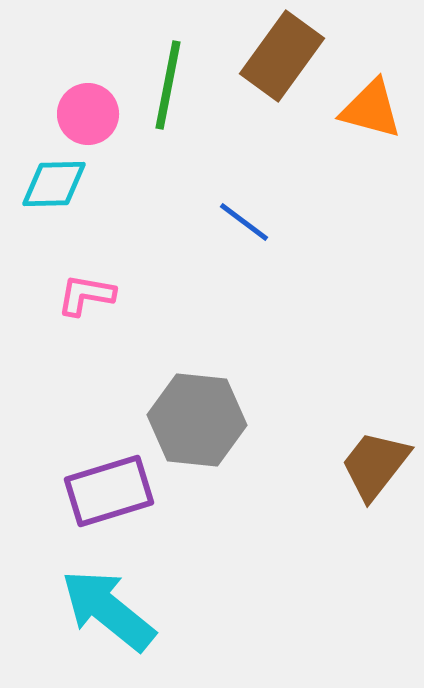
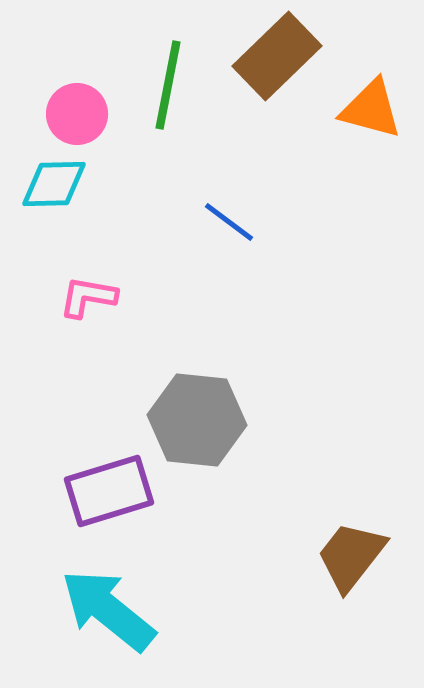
brown rectangle: moved 5 px left; rotated 10 degrees clockwise
pink circle: moved 11 px left
blue line: moved 15 px left
pink L-shape: moved 2 px right, 2 px down
brown trapezoid: moved 24 px left, 91 px down
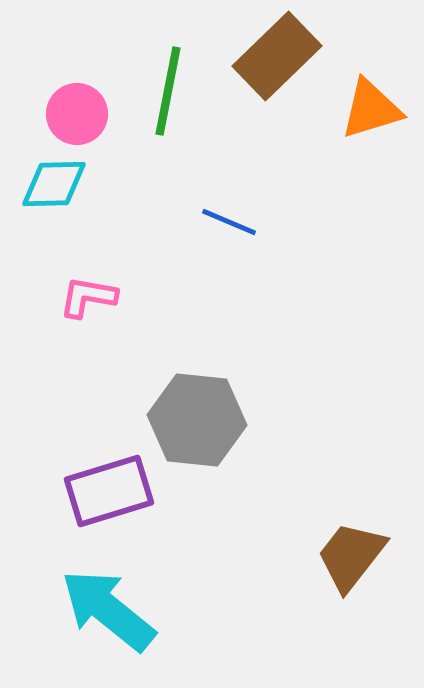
green line: moved 6 px down
orange triangle: rotated 32 degrees counterclockwise
blue line: rotated 14 degrees counterclockwise
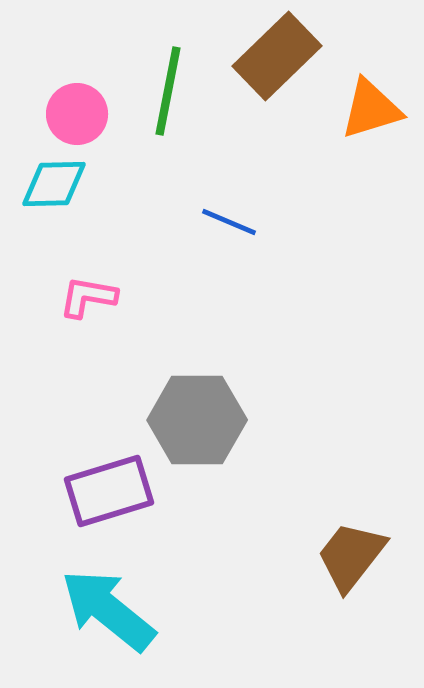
gray hexagon: rotated 6 degrees counterclockwise
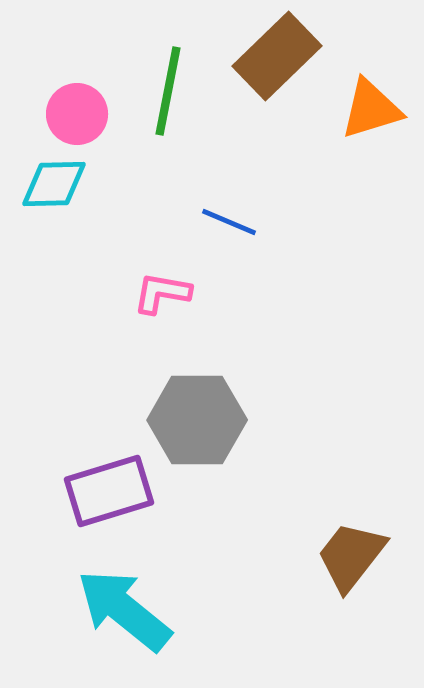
pink L-shape: moved 74 px right, 4 px up
cyan arrow: moved 16 px right
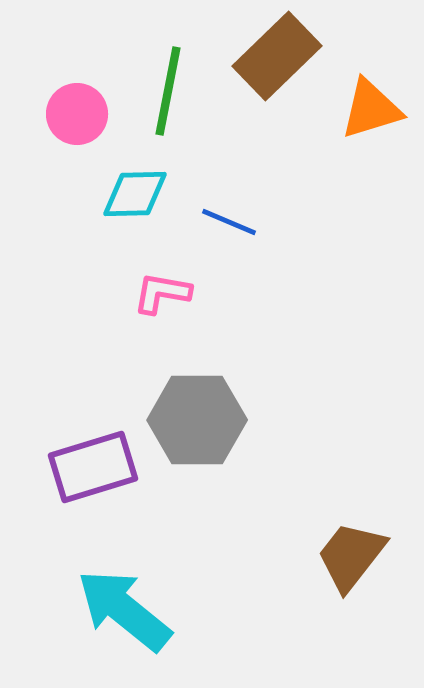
cyan diamond: moved 81 px right, 10 px down
purple rectangle: moved 16 px left, 24 px up
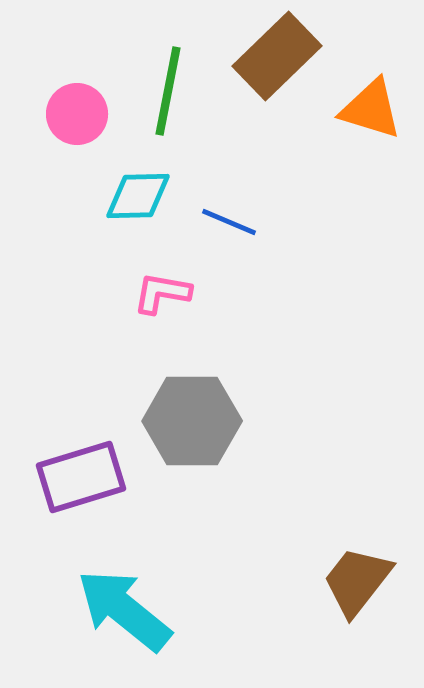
orange triangle: rotated 34 degrees clockwise
cyan diamond: moved 3 px right, 2 px down
gray hexagon: moved 5 px left, 1 px down
purple rectangle: moved 12 px left, 10 px down
brown trapezoid: moved 6 px right, 25 px down
